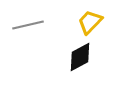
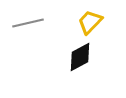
gray line: moved 2 px up
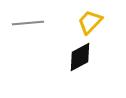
gray line: rotated 8 degrees clockwise
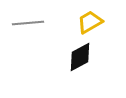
yellow trapezoid: rotated 16 degrees clockwise
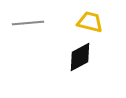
yellow trapezoid: rotated 44 degrees clockwise
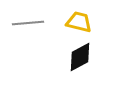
yellow trapezoid: moved 11 px left
